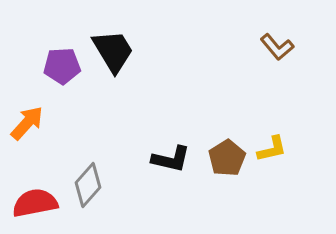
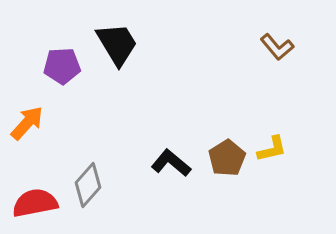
black trapezoid: moved 4 px right, 7 px up
black L-shape: moved 4 px down; rotated 153 degrees counterclockwise
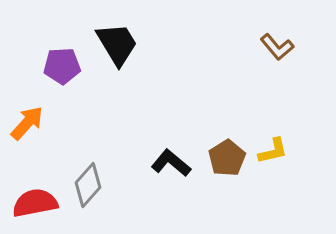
yellow L-shape: moved 1 px right, 2 px down
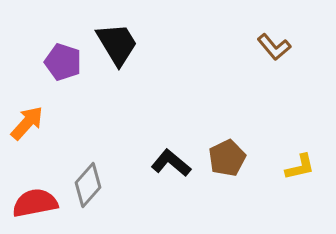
brown L-shape: moved 3 px left
purple pentagon: moved 1 px right, 4 px up; rotated 21 degrees clockwise
yellow L-shape: moved 27 px right, 16 px down
brown pentagon: rotated 6 degrees clockwise
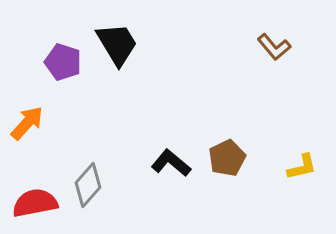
yellow L-shape: moved 2 px right
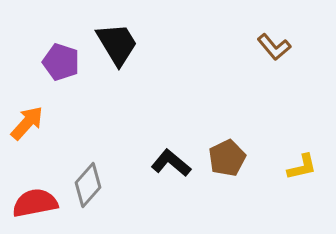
purple pentagon: moved 2 px left
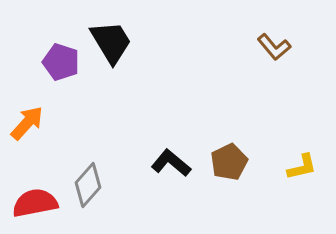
black trapezoid: moved 6 px left, 2 px up
brown pentagon: moved 2 px right, 4 px down
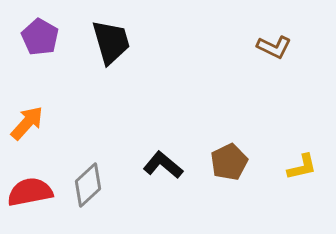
black trapezoid: rotated 15 degrees clockwise
brown L-shape: rotated 24 degrees counterclockwise
purple pentagon: moved 21 px left, 25 px up; rotated 12 degrees clockwise
black L-shape: moved 8 px left, 2 px down
gray diamond: rotated 6 degrees clockwise
red semicircle: moved 5 px left, 11 px up
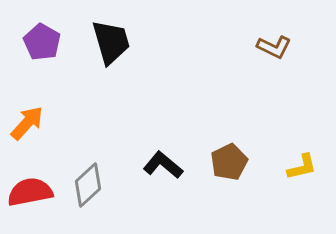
purple pentagon: moved 2 px right, 5 px down
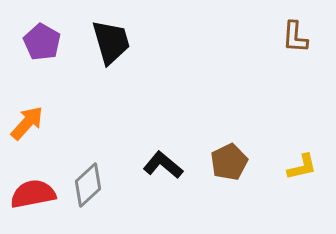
brown L-shape: moved 21 px right, 10 px up; rotated 68 degrees clockwise
red semicircle: moved 3 px right, 2 px down
